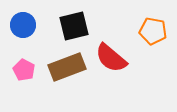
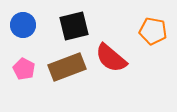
pink pentagon: moved 1 px up
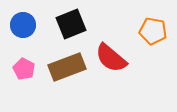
black square: moved 3 px left, 2 px up; rotated 8 degrees counterclockwise
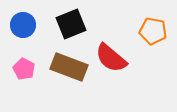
brown rectangle: moved 2 px right; rotated 42 degrees clockwise
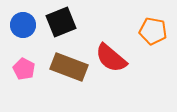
black square: moved 10 px left, 2 px up
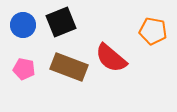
pink pentagon: rotated 15 degrees counterclockwise
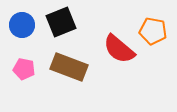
blue circle: moved 1 px left
red semicircle: moved 8 px right, 9 px up
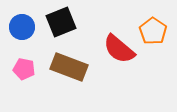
blue circle: moved 2 px down
orange pentagon: rotated 24 degrees clockwise
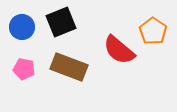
red semicircle: moved 1 px down
